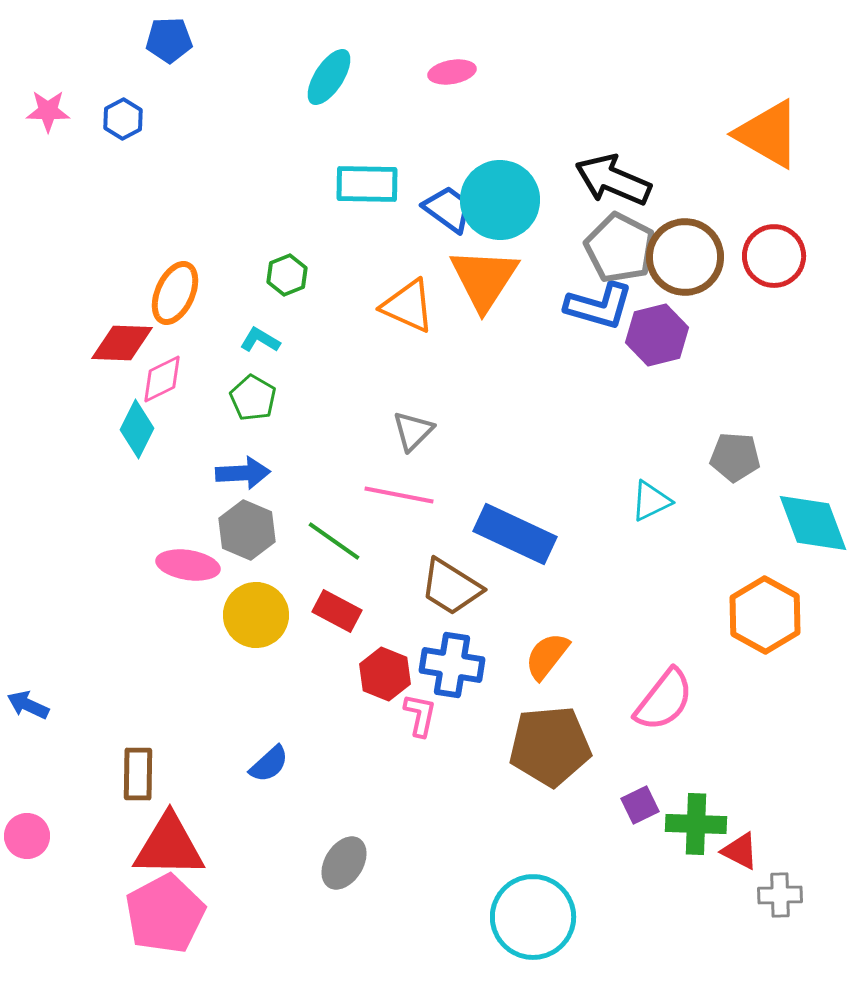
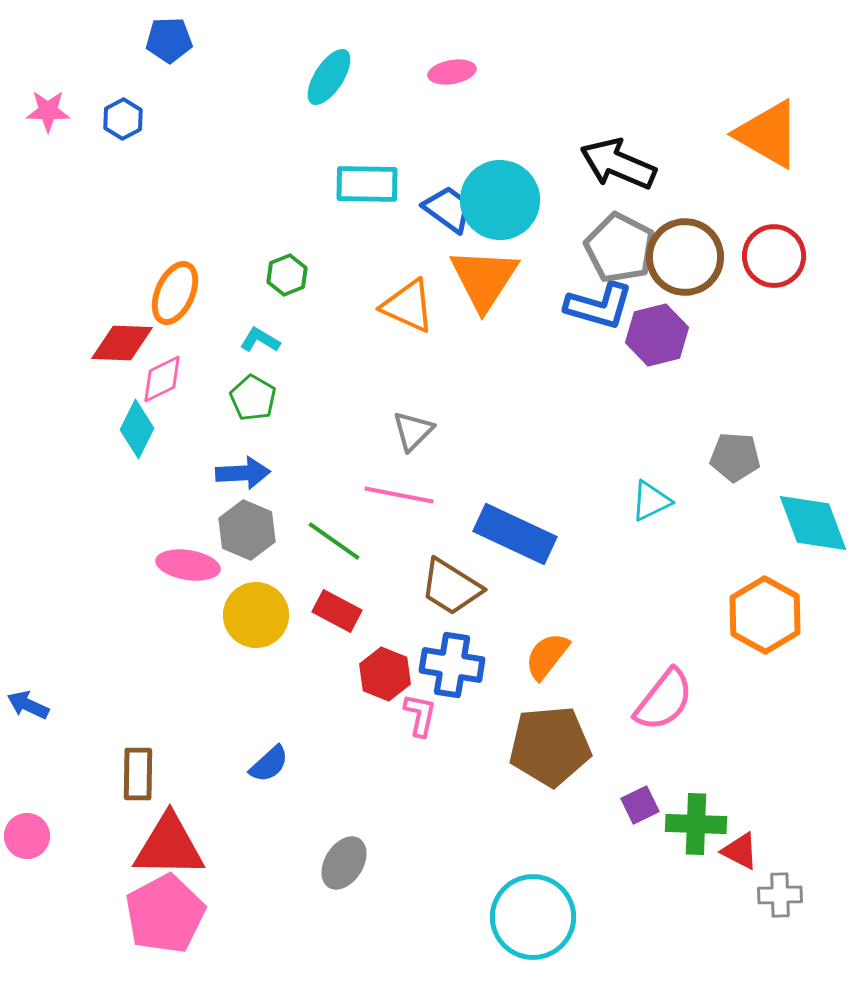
black arrow at (613, 180): moved 5 px right, 16 px up
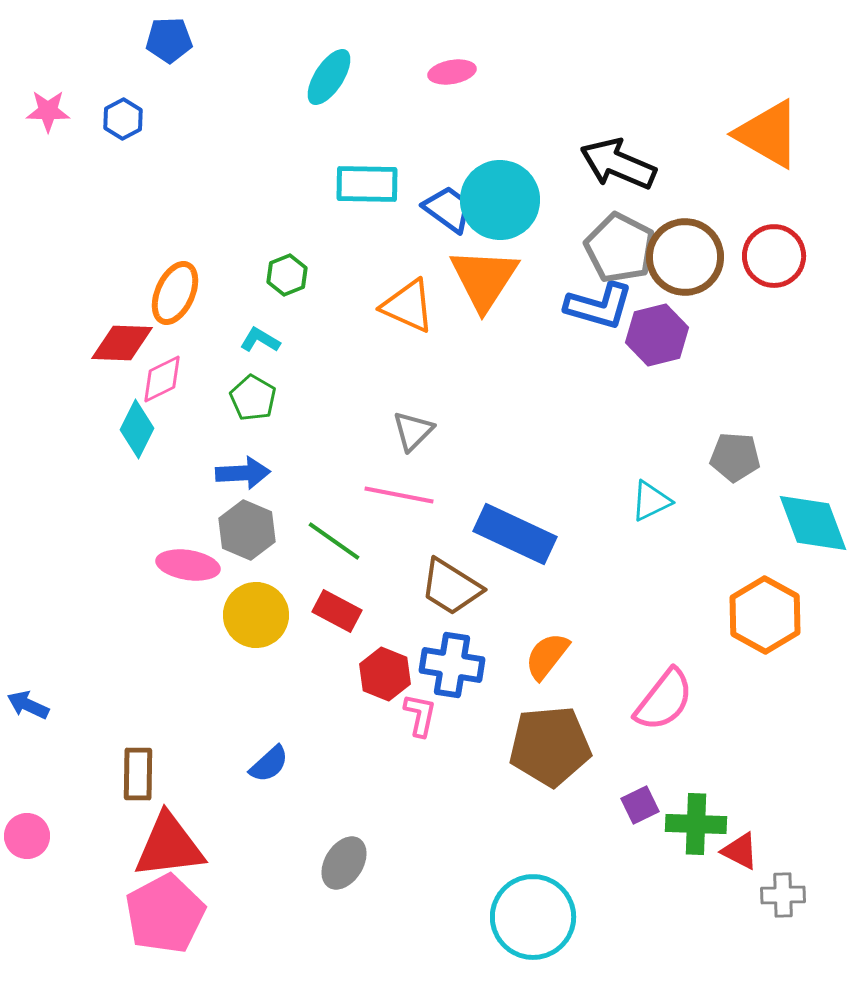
red triangle at (169, 846): rotated 8 degrees counterclockwise
gray cross at (780, 895): moved 3 px right
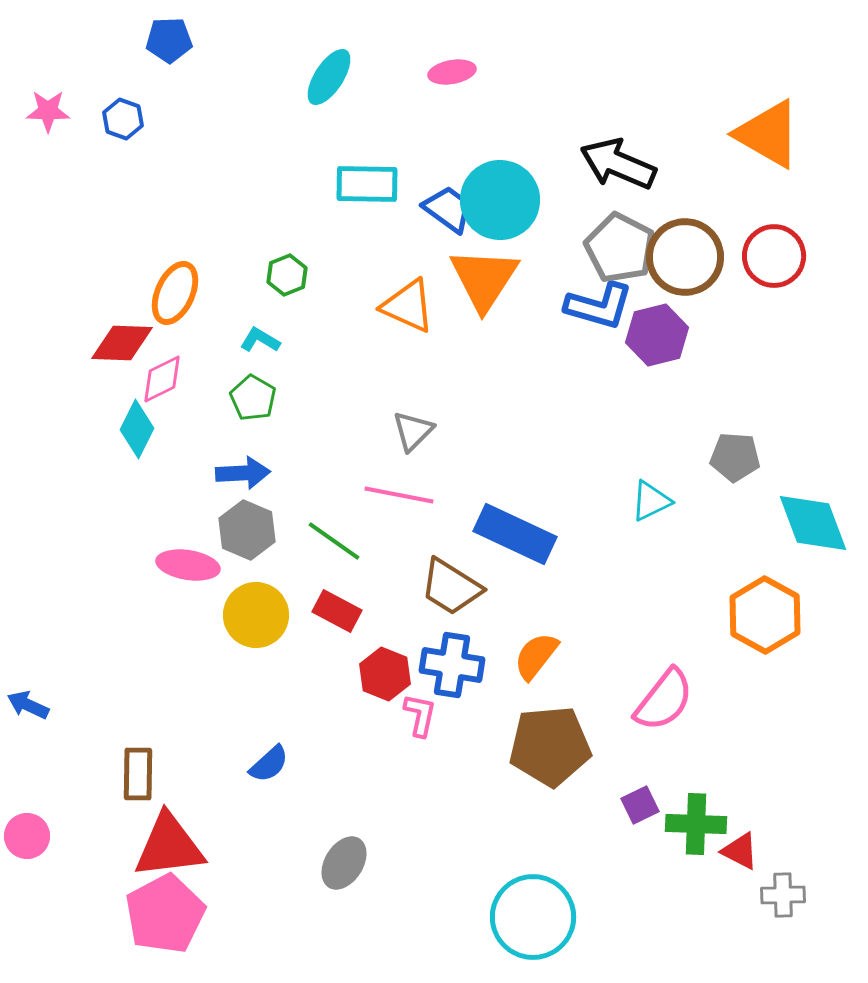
blue hexagon at (123, 119): rotated 12 degrees counterclockwise
orange semicircle at (547, 656): moved 11 px left
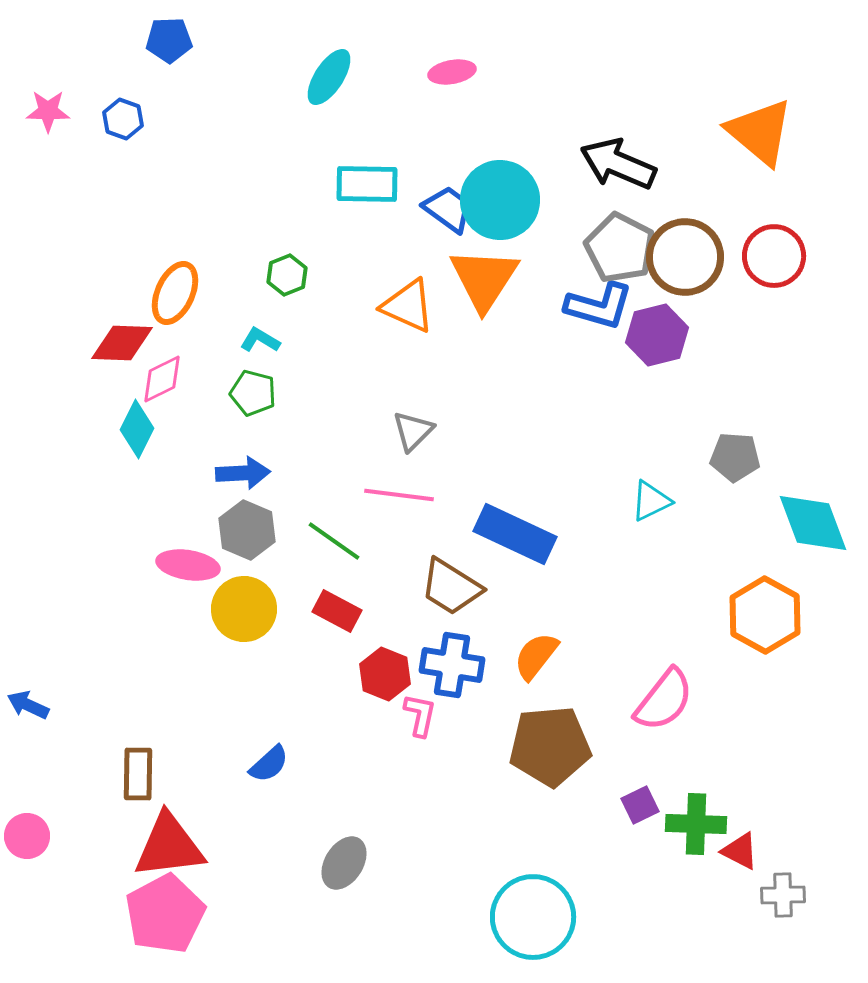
orange triangle at (768, 134): moved 8 px left, 2 px up; rotated 10 degrees clockwise
green pentagon at (253, 398): moved 5 px up; rotated 15 degrees counterclockwise
pink line at (399, 495): rotated 4 degrees counterclockwise
yellow circle at (256, 615): moved 12 px left, 6 px up
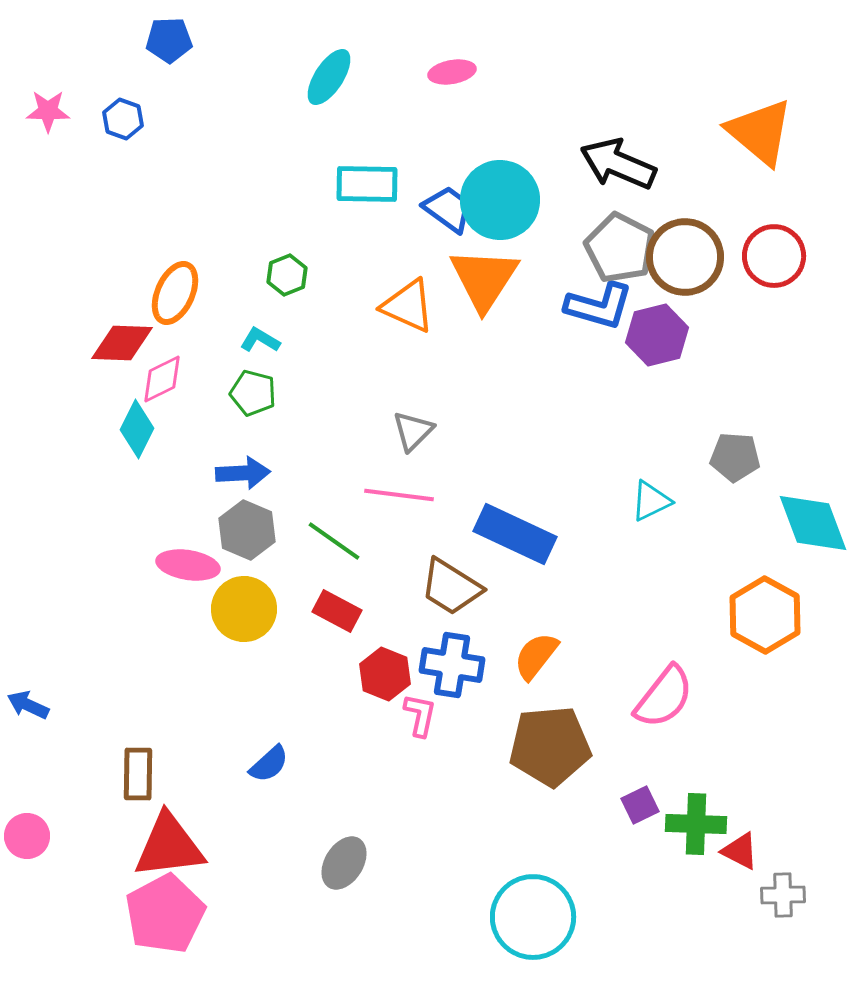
pink semicircle at (664, 700): moved 3 px up
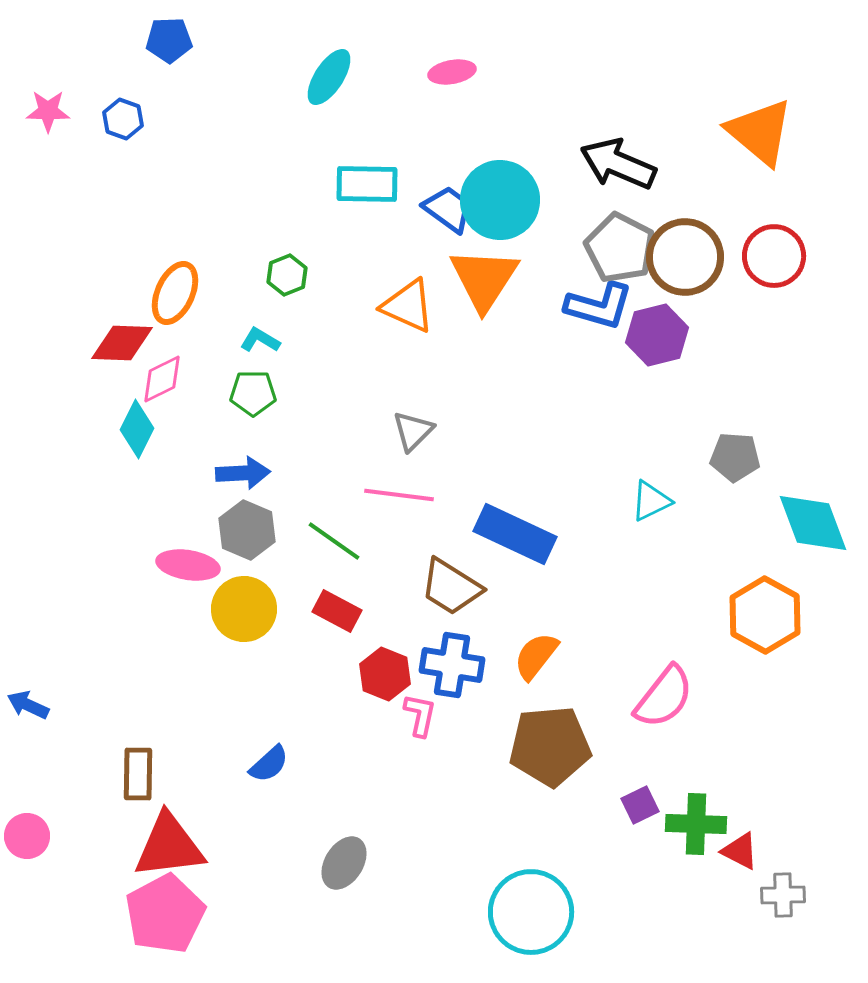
green pentagon at (253, 393): rotated 15 degrees counterclockwise
cyan circle at (533, 917): moved 2 px left, 5 px up
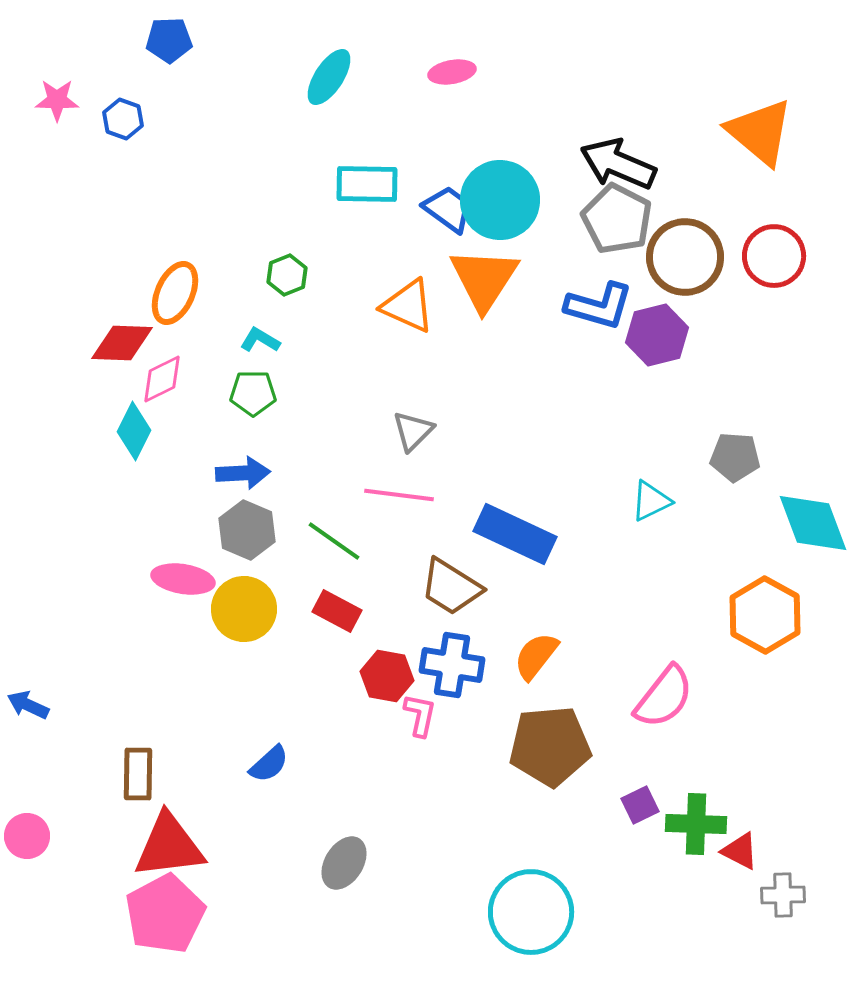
pink star at (48, 111): moved 9 px right, 11 px up
gray pentagon at (620, 248): moved 3 px left, 29 px up
cyan diamond at (137, 429): moved 3 px left, 2 px down
pink ellipse at (188, 565): moved 5 px left, 14 px down
red hexagon at (385, 674): moved 2 px right, 2 px down; rotated 12 degrees counterclockwise
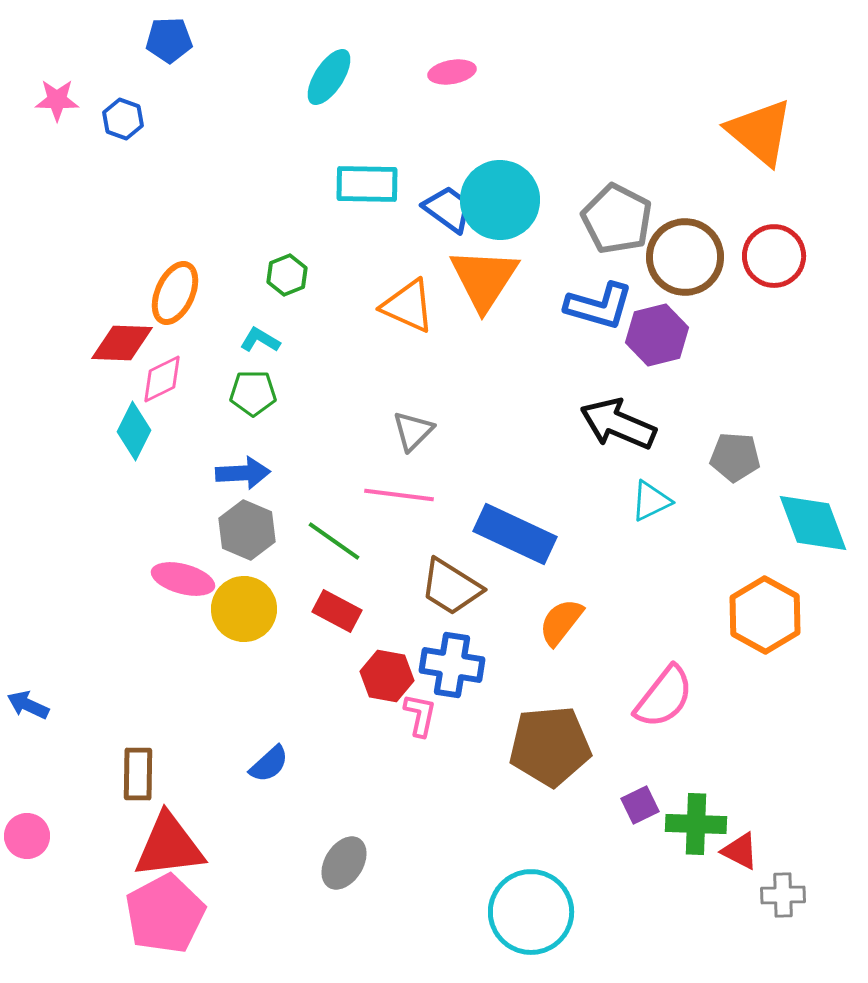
black arrow at (618, 164): moved 260 px down
pink ellipse at (183, 579): rotated 6 degrees clockwise
orange semicircle at (536, 656): moved 25 px right, 34 px up
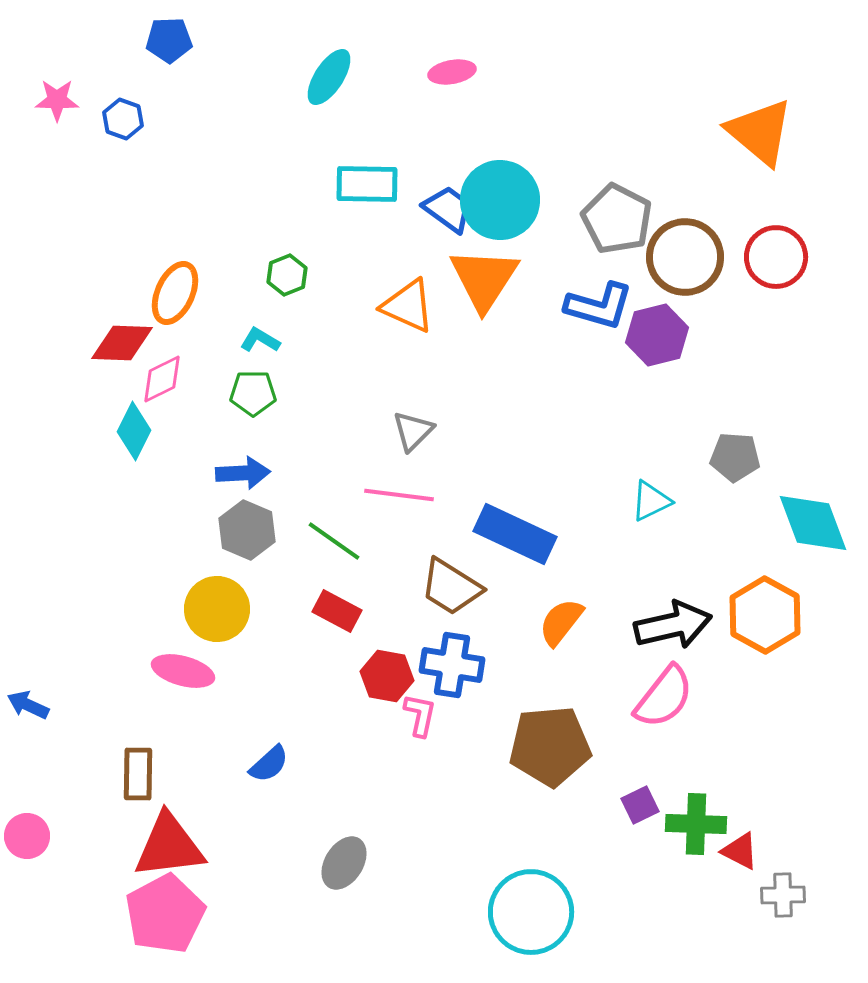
red circle at (774, 256): moved 2 px right, 1 px down
black arrow at (618, 424): moved 55 px right, 201 px down; rotated 144 degrees clockwise
pink ellipse at (183, 579): moved 92 px down
yellow circle at (244, 609): moved 27 px left
